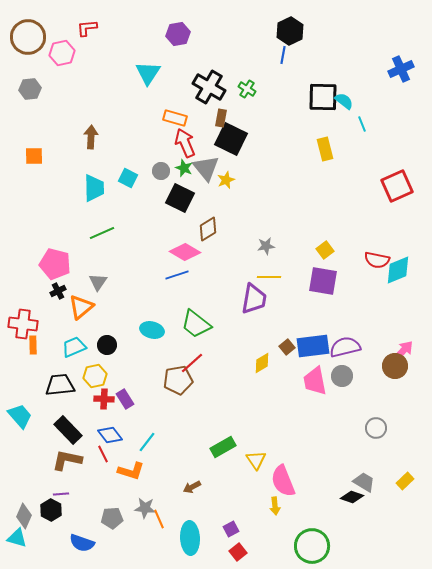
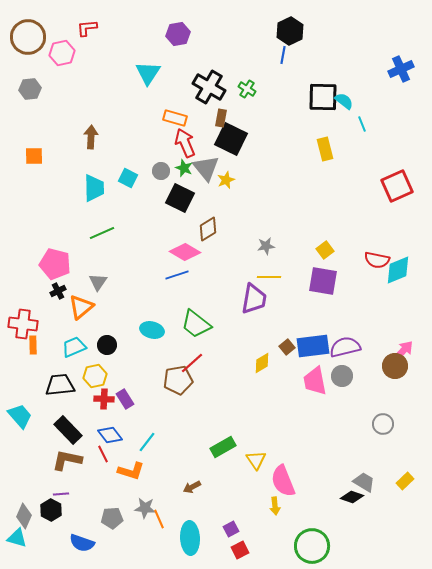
gray circle at (376, 428): moved 7 px right, 4 px up
red square at (238, 552): moved 2 px right, 2 px up; rotated 12 degrees clockwise
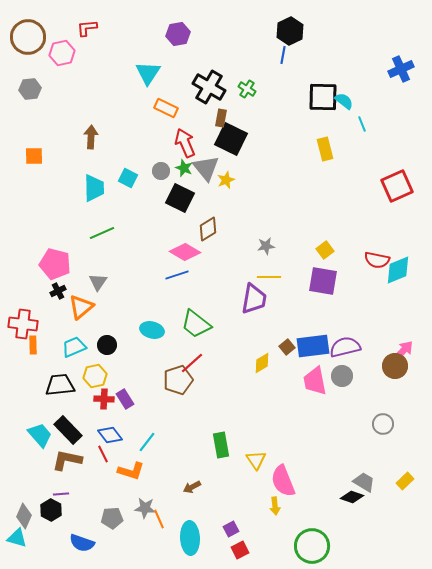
orange rectangle at (175, 118): moved 9 px left, 10 px up; rotated 10 degrees clockwise
brown pentagon at (178, 380): rotated 8 degrees counterclockwise
cyan trapezoid at (20, 416): moved 20 px right, 19 px down
green rectangle at (223, 447): moved 2 px left, 2 px up; rotated 70 degrees counterclockwise
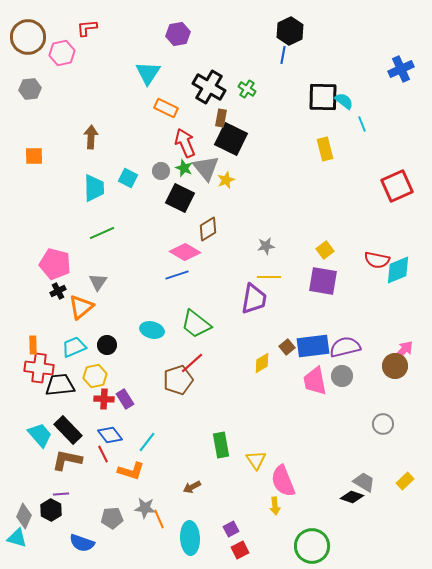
red cross at (23, 324): moved 16 px right, 44 px down
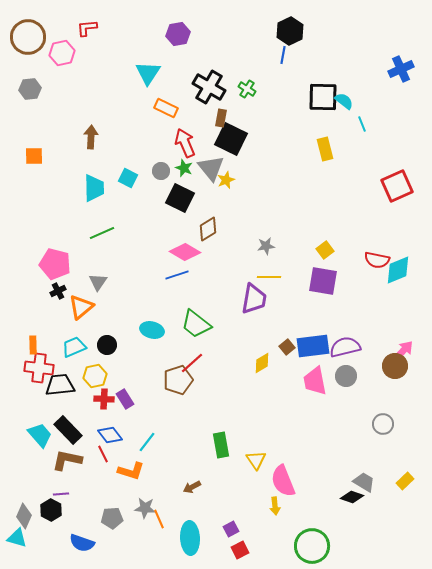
gray triangle at (206, 168): moved 5 px right
gray circle at (342, 376): moved 4 px right
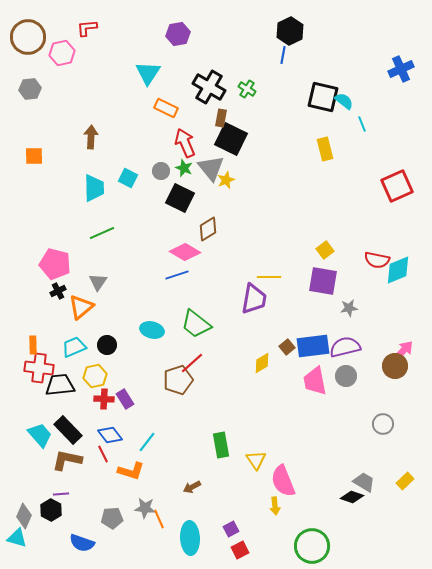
black square at (323, 97): rotated 12 degrees clockwise
gray star at (266, 246): moved 83 px right, 62 px down
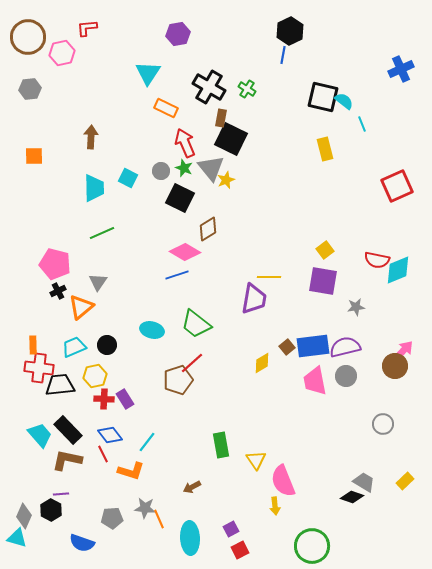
gray star at (349, 308): moved 7 px right, 1 px up
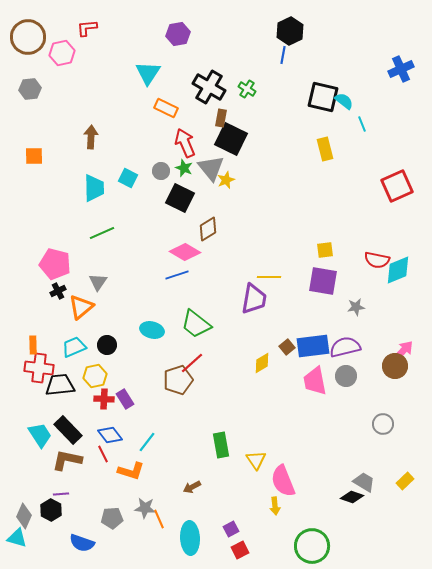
yellow square at (325, 250): rotated 30 degrees clockwise
cyan trapezoid at (40, 435): rotated 8 degrees clockwise
